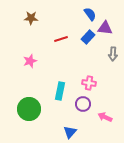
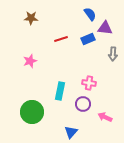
blue rectangle: moved 2 px down; rotated 24 degrees clockwise
green circle: moved 3 px right, 3 px down
blue triangle: moved 1 px right
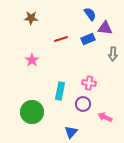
pink star: moved 2 px right, 1 px up; rotated 16 degrees counterclockwise
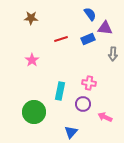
green circle: moved 2 px right
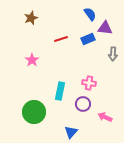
brown star: rotated 24 degrees counterclockwise
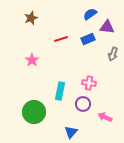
blue semicircle: rotated 88 degrees counterclockwise
purple triangle: moved 2 px right, 1 px up
gray arrow: rotated 16 degrees clockwise
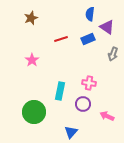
blue semicircle: rotated 48 degrees counterclockwise
purple triangle: rotated 28 degrees clockwise
pink arrow: moved 2 px right, 1 px up
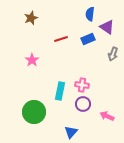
pink cross: moved 7 px left, 2 px down
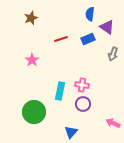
pink arrow: moved 6 px right, 7 px down
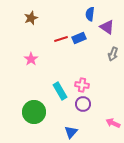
blue rectangle: moved 9 px left, 1 px up
pink star: moved 1 px left, 1 px up
cyan rectangle: rotated 42 degrees counterclockwise
